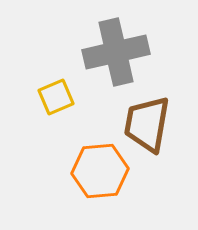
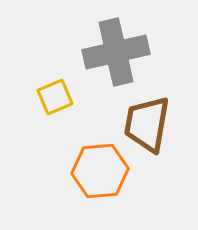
yellow square: moved 1 px left
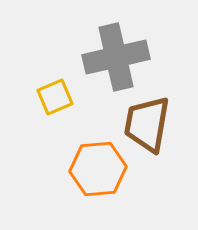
gray cross: moved 5 px down
orange hexagon: moved 2 px left, 2 px up
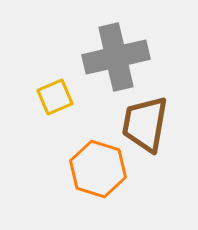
brown trapezoid: moved 2 px left
orange hexagon: rotated 22 degrees clockwise
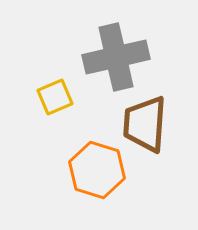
brown trapezoid: rotated 6 degrees counterclockwise
orange hexagon: moved 1 px left, 1 px down
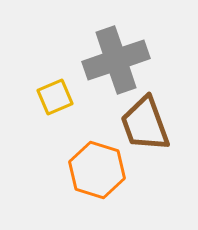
gray cross: moved 3 px down; rotated 6 degrees counterclockwise
brown trapezoid: rotated 24 degrees counterclockwise
